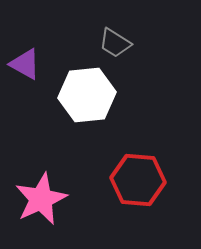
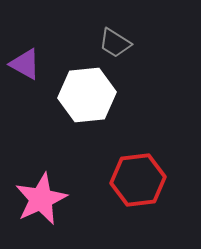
red hexagon: rotated 12 degrees counterclockwise
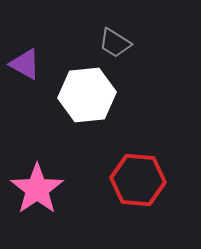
red hexagon: rotated 12 degrees clockwise
pink star: moved 4 px left, 10 px up; rotated 10 degrees counterclockwise
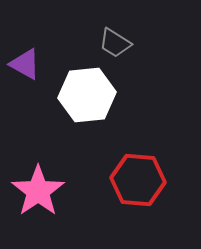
pink star: moved 1 px right, 2 px down
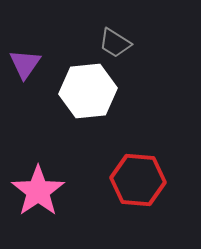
purple triangle: rotated 36 degrees clockwise
white hexagon: moved 1 px right, 4 px up
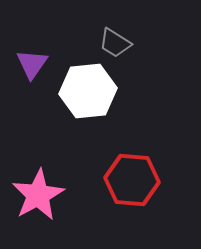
purple triangle: moved 7 px right
red hexagon: moved 6 px left
pink star: moved 4 px down; rotated 6 degrees clockwise
